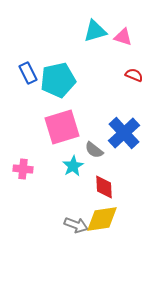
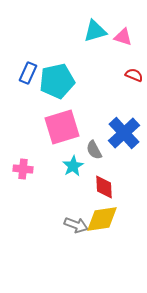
blue rectangle: rotated 50 degrees clockwise
cyan pentagon: moved 1 px left, 1 px down
gray semicircle: rotated 24 degrees clockwise
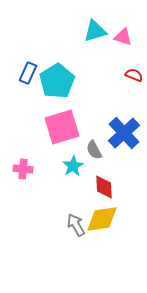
cyan pentagon: rotated 20 degrees counterclockwise
gray arrow: rotated 140 degrees counterclockwise
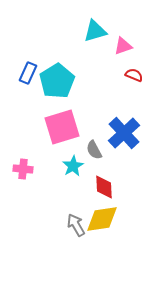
pink triangle: moved 9 px down; rotated 36 degrees counterclockwise
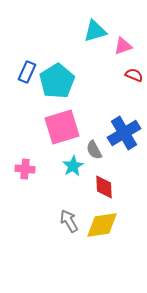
blue rectangle: moved 1 px left, 1 px up
blue cross: rotated 12 degrees clockwise
pink cross: moved 2 px right
yellow diamond: moved 6 px down
gray arrow: moved 7 px left, 4 px up
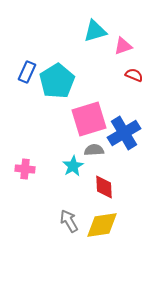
pink square: moved 27 px right, 8 px up
gray semicircle: rotated 114 degrees clockwise
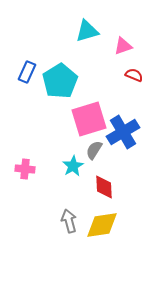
cyan triangle: moved 8 px left
cyan pentagon: moved 3 px right
blue cross: moved 1 px left, 1 px up
gray semicircle: rotated 54 degrees counterclockwise
gray arrow: rotated 15 degrees clockwise
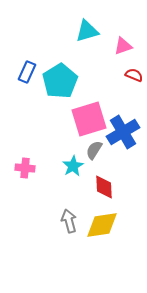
pink cross: moved 1 px up
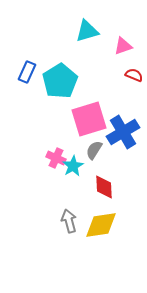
pink cross: moved 31 px right, 10 px up; rotated 18 degrees clockwise
yellow diamond: moved 1 px left
